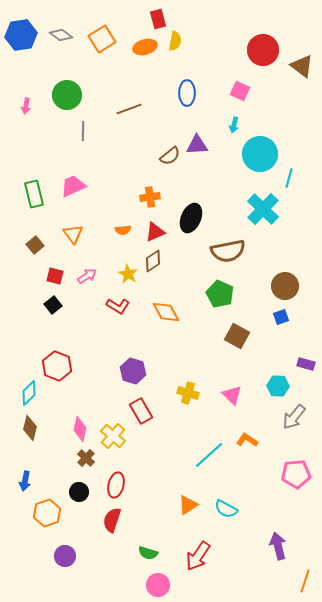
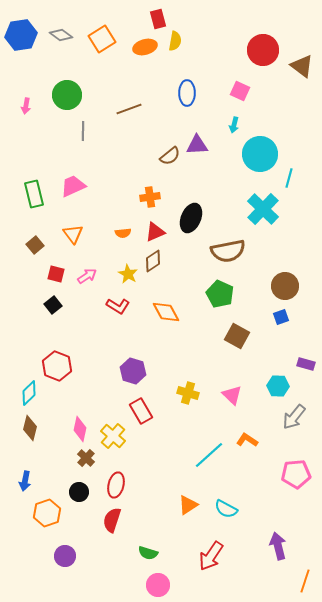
orange semicircle at (123, 230): moved 3 px down
red square at (55, 276): moved 1 px right, 2 px up
red arrow at (198, 556): moved 13 px right
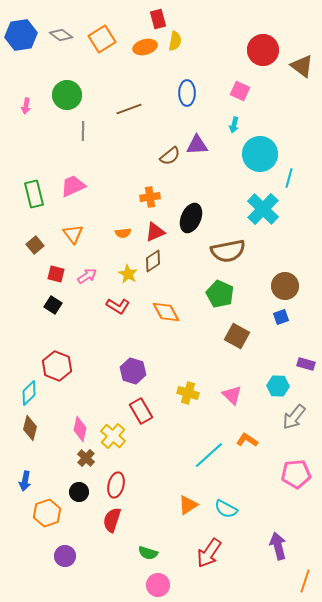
black square at (53, 305): rotated 18 degrees counterclockwise
red arrow at (211, 556): moved 2 px left, 3 px up
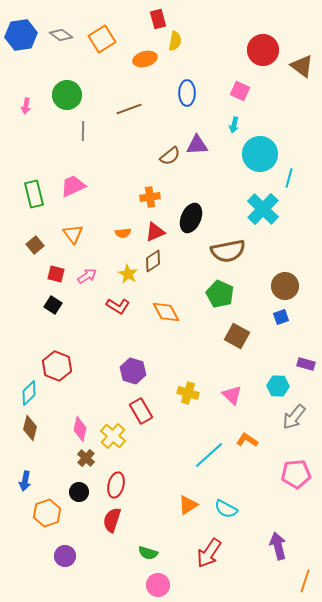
orange ellipse at (145, 47): moved 12 px down
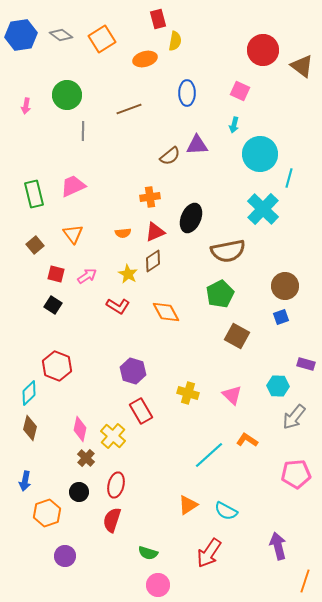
green pentagon at (220, 294): rotated 20 degrees clockwise
cyan semicircle at (226, 509): moved 2 px down
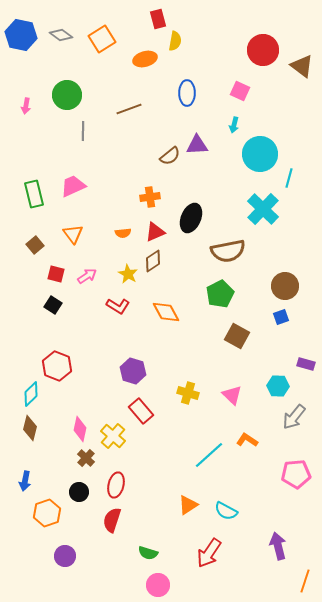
blue hexagon at (21, 35): rotated 20 degrees clockwise
cyan diamond at (29, 393): moved 2 px right, 1 px down
red rectangle at (141, 411): rotated 10 degrees counterclockwise
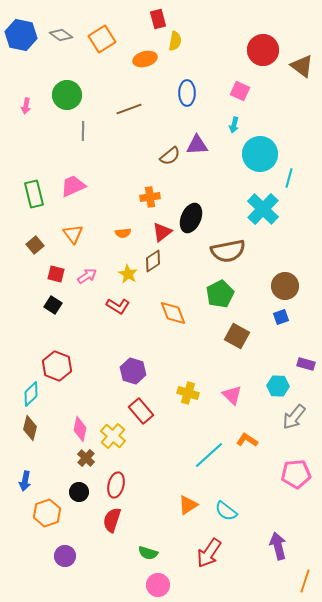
red triangle at (155, 232): moved 7 px right; rotated 15 degrees counterclockwise
orange diamond at (166, 312): moved 7 px right, 1 px down; rotated 8 degrees clockwise
cyan semicircle at (226, 511): rotated 10 degrees clockwise
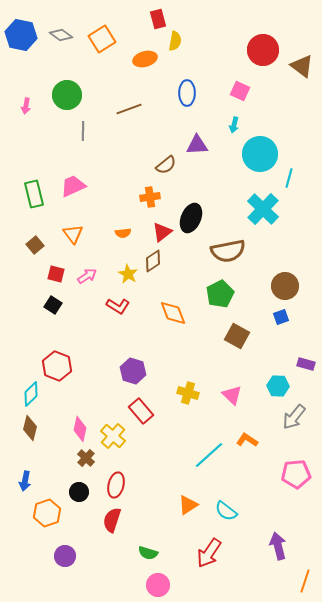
brown semicircle at (170, 156): moved 4 px left, 9 px down
